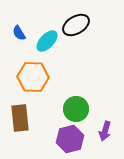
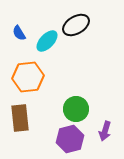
orange hexagon: moved 5 px left; rotated 8 degrees counterclockwise
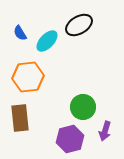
black ellipse: moved 3 px right
blue semicircle: moved 1 px right
green circle: moved 7 px right, 2 px up
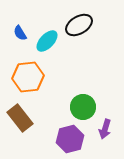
brown rectangle: rotated 32 degrees counterclockwise
purple arrow: moved 2 px up
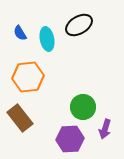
cyan ellipse: moved 2 px up; rotated 55 degrees counterclockwise
purple hexagon: rotated 12 degrees clockwise
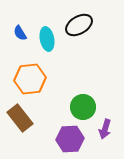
orange hexagon: moved 2 px right, 2 px down
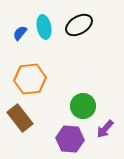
blue semicircle: rotated 70 degrees clockwise
cyan ellipse: moved 3 px left, 12 px up
green circle: moved 1 px up
purple arrow: rotated 24 degrees clockwise
purple hexagon: rotated 8 degrees clockwise
